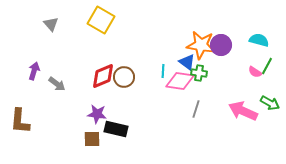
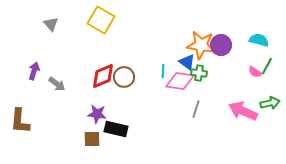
green arrow: rotated 42 degrees counterclockwise
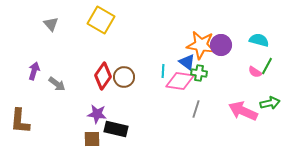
red diamond: rotated 32 degrees counterclockwise
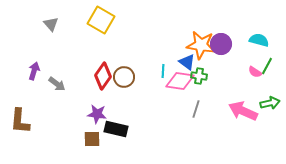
purple circle: moved 1 px up
green cross: moved 3 px down
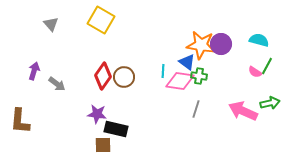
brown square: moved 11 px right, 6 px down
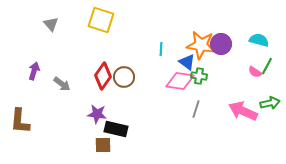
yellow square: rotated 12 degrees counterclockwise
cyan line: moved 2 px left, 22 px up
gray arrow: moved 5 px right
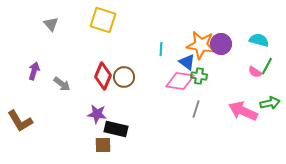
yellow square: moved 2 px right
red diamond: rotated 12 degrees counterclockwise
brown L-shape: rotated 36 degrees counterclockwise
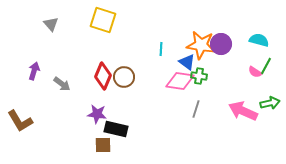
green line: moved 1 px left
